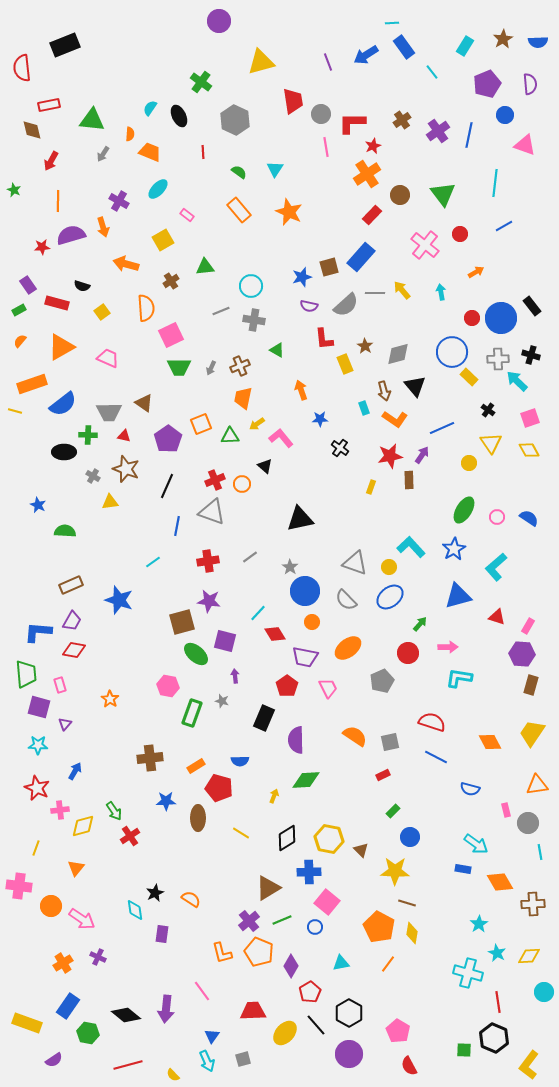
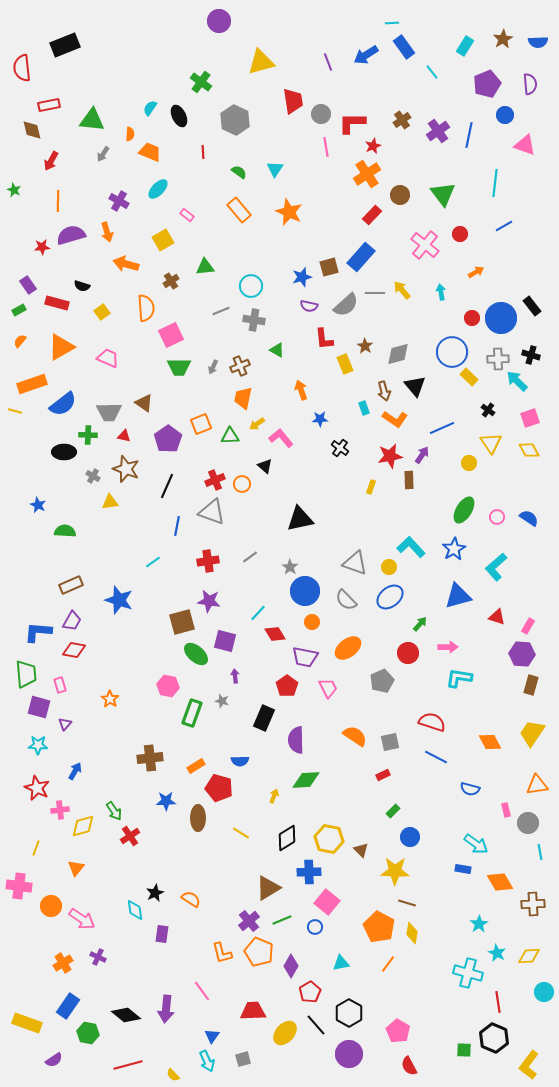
orange arrow at (103, 227): moved 4 px right, 5 px down
gray arrow at (211, 368): moved 2 px right, 1 px up
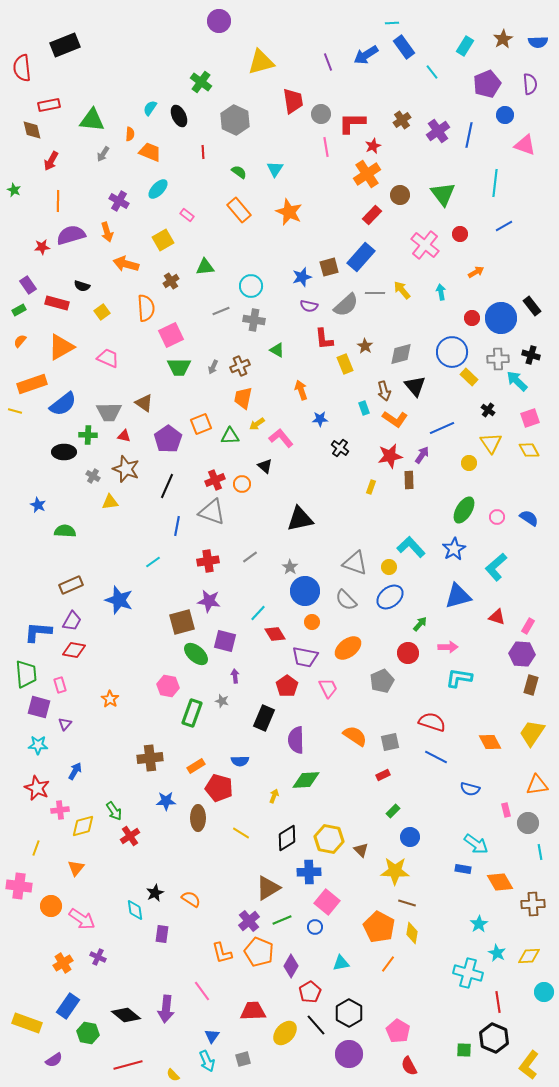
gray diamond at (398, 354): moved 3 px right
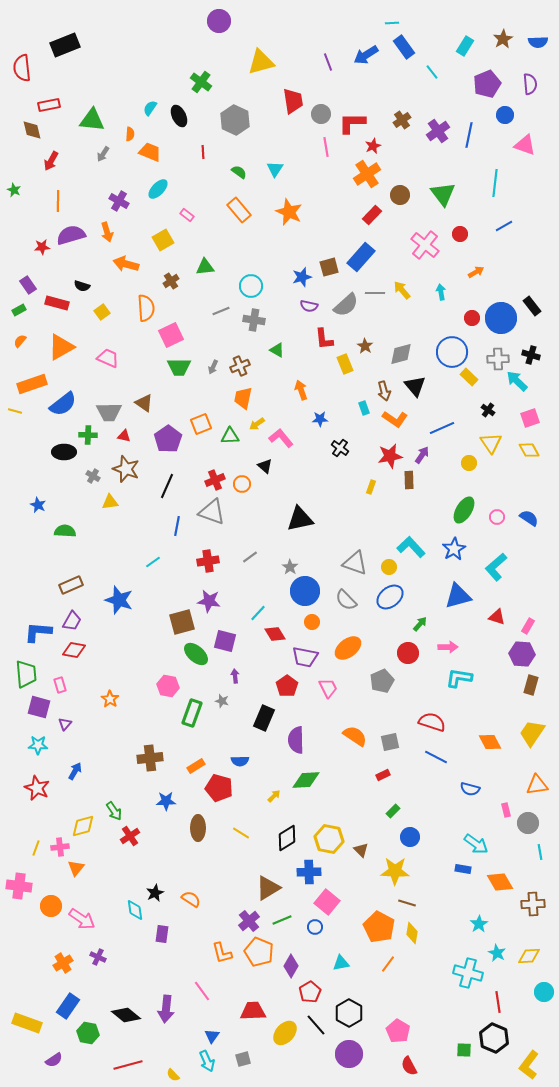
yellow arrow at (274, 796): rotated 24 degrees clockwise
pink cross at (60, 810): moved 37 px down
brown ellipse at (198, 818): moved 10 px down
